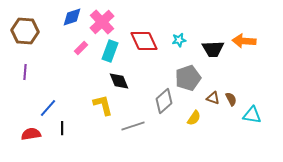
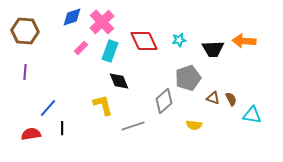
yellow semicircle: moved 7 px down; rotated 63 degrees clockwise
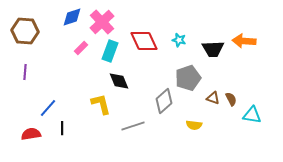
cyan star: rotated 24 degrees clockwise
yellow L-shape: moved 2 px left, 1 px up
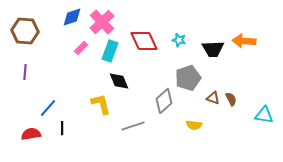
cyan triangle: moved 12 px right
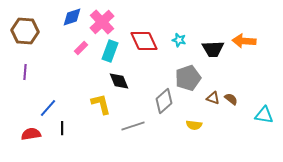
brown semicircle: rotated 24 degrees counterclockwise
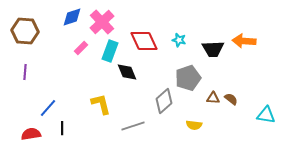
black diamond: moved 8 px right, 9 px up
brown triangle: rotated 16 degrees counterclockwise
cyan triangle: moved 2 px right
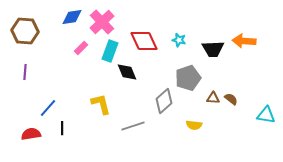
blue diamond: rotated 10 degrees clockwise
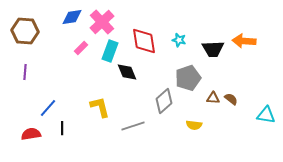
red diamond: rotated 16 degrees clockwise
yellow L-shape: moved 1 px left, 3 px down
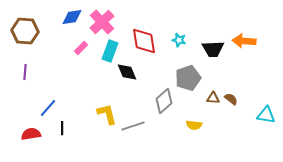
yellow L-shape: moved 7 px right, 7 px down
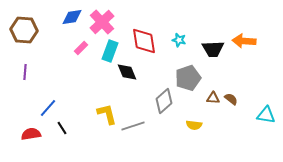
brown hexagon: moved 1 px left, 1 px up
black line: rotated 32 degrees counterclockwise
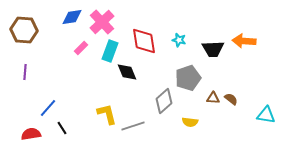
yellow semicircle: moved 4 px left, 3 px up
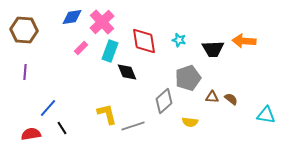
brown triangle: moved 1 px left, 1 px up
